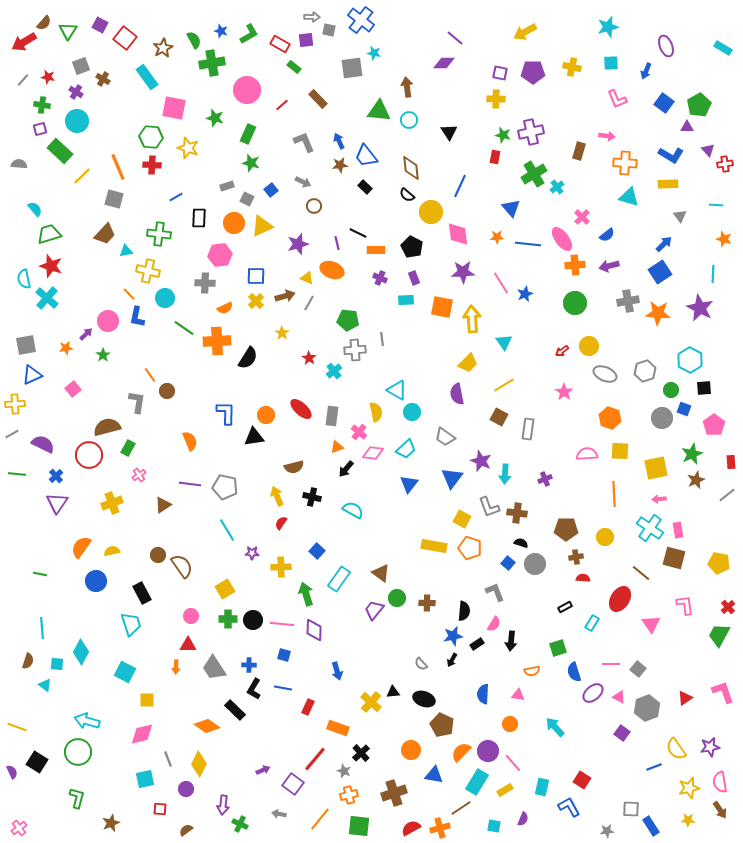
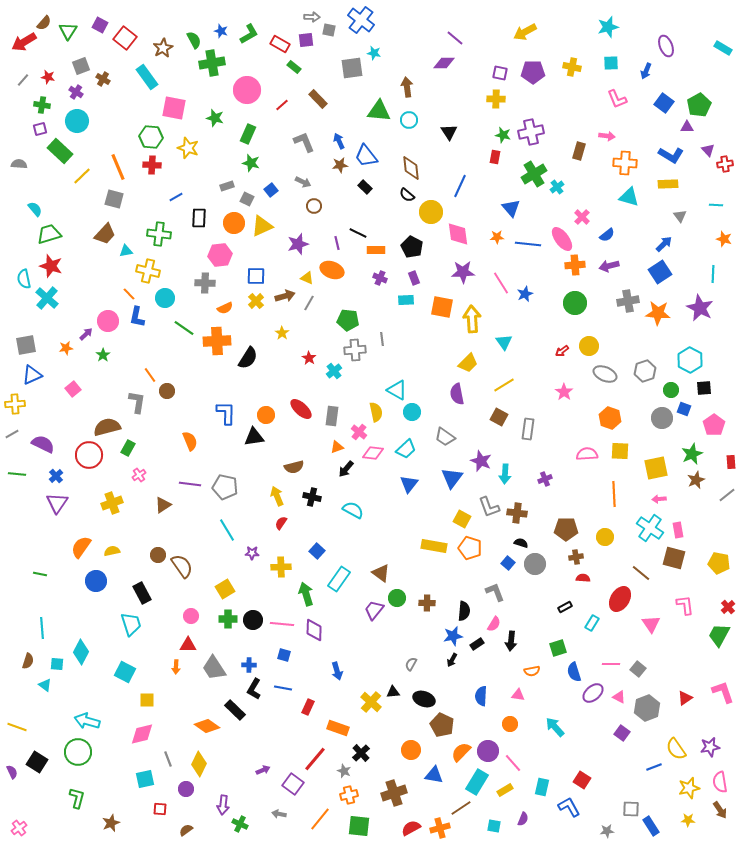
gray semicircle at (421, 664): moved 10 px left; rotated 72 degrees clockwise
blue semicircle at (483, 694): moved 2 px left, 2 px down
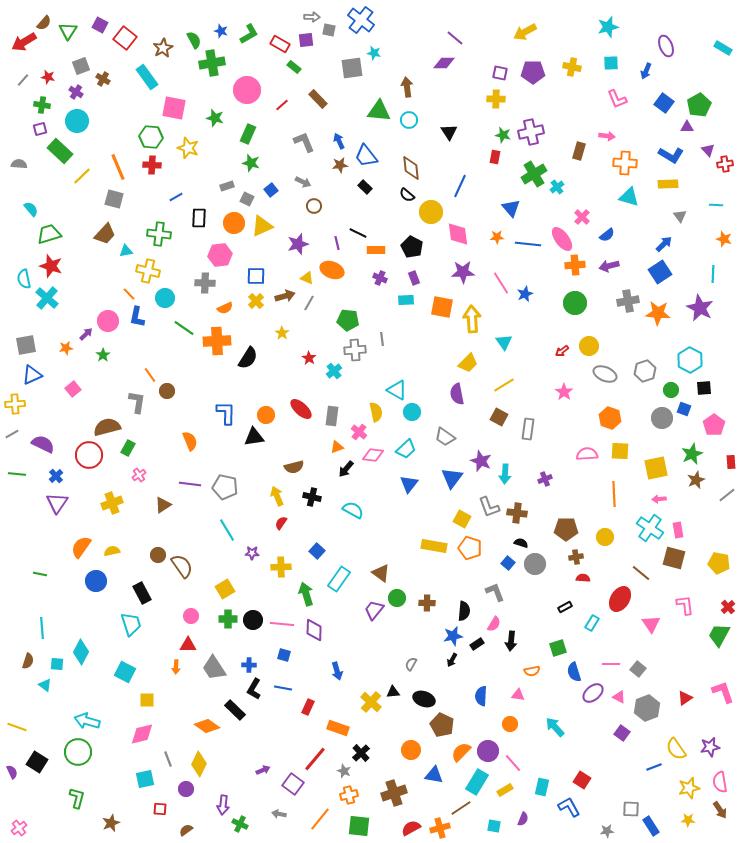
cyan semicircle at (35, 209): moved 4 px left
pink diamond at (373, 453): moved 2 px down
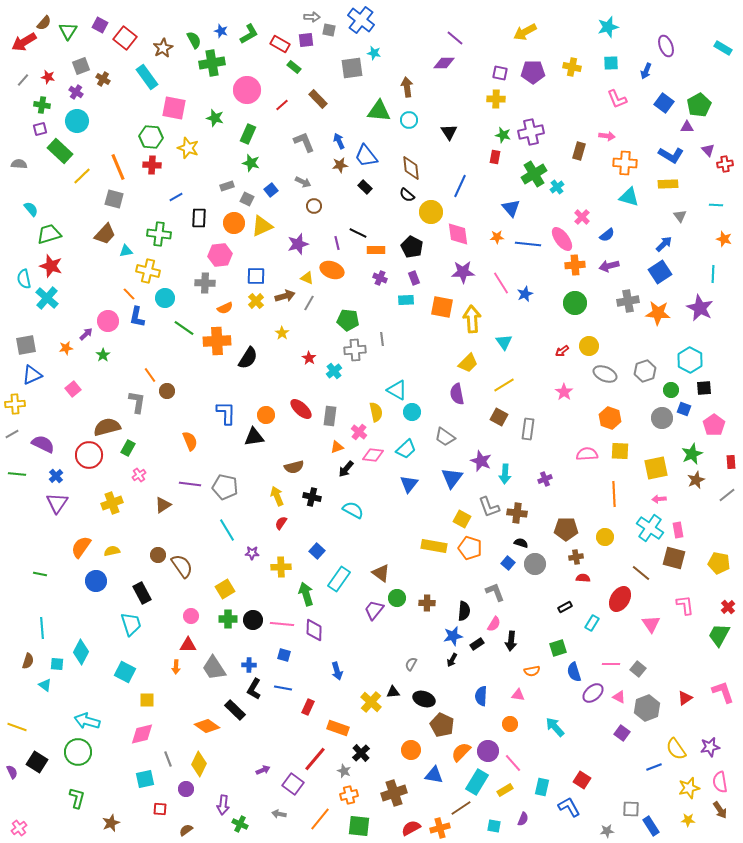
gray rectangle at (332, 416): moved 2 px left
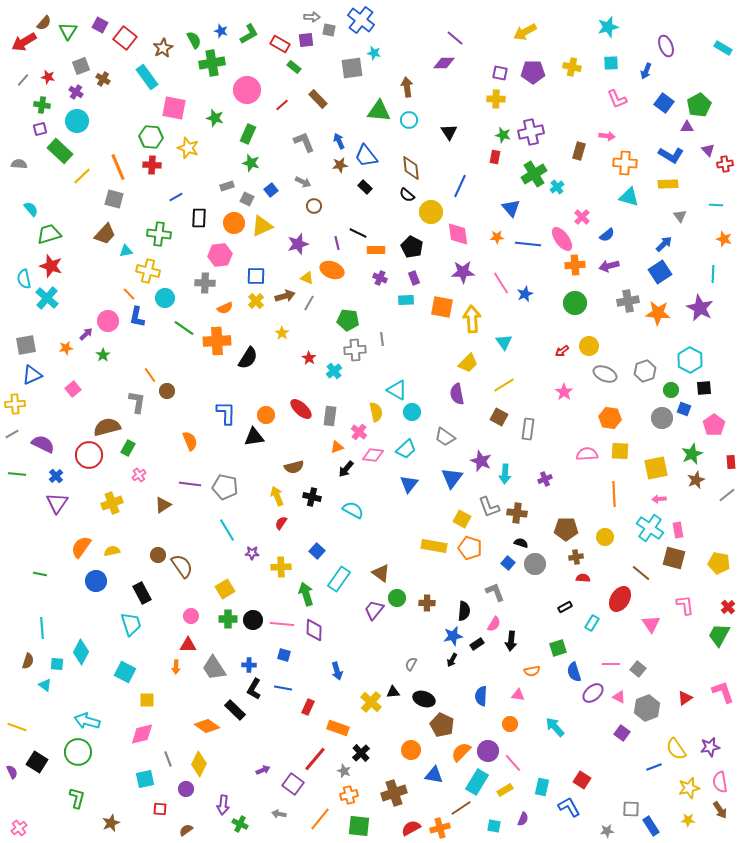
orange hexagon at (610, 418): rotated 10 degrees counterclockwise
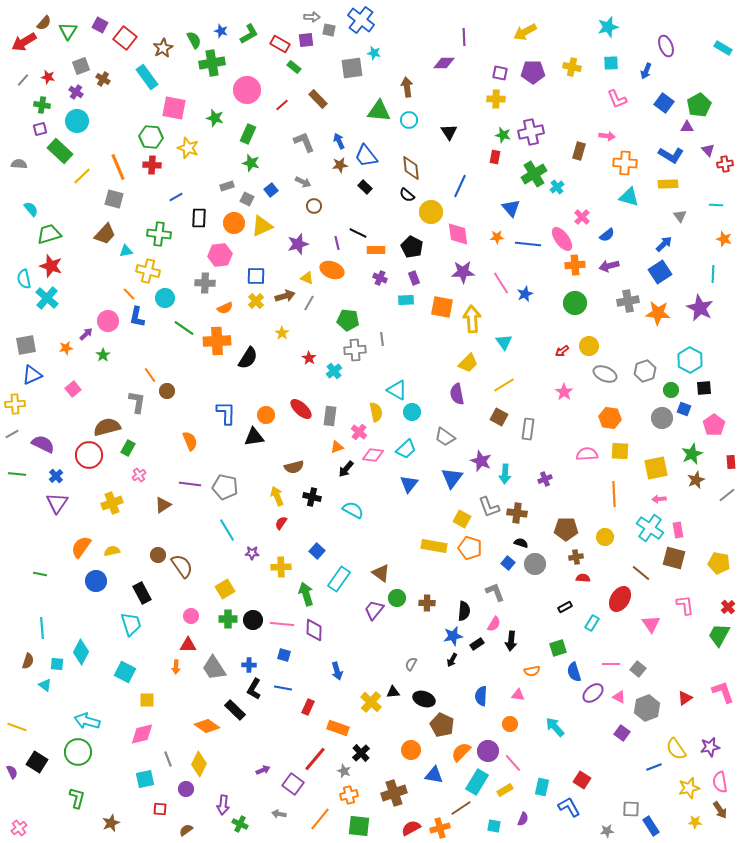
purple line at (455, 38): moved 9 px right, 1 px up; rotated 48 degrees clockwise
yellow star at (688, 820): moved 7 px right, 2 px down
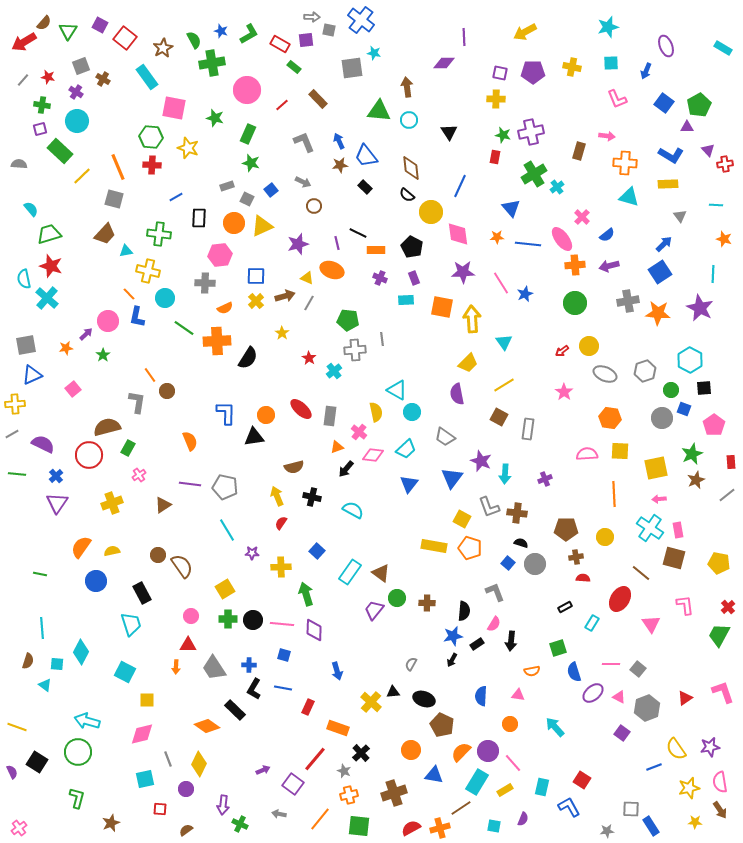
cyan rectangle at (339, 579): moved 11 px right, 7 px up
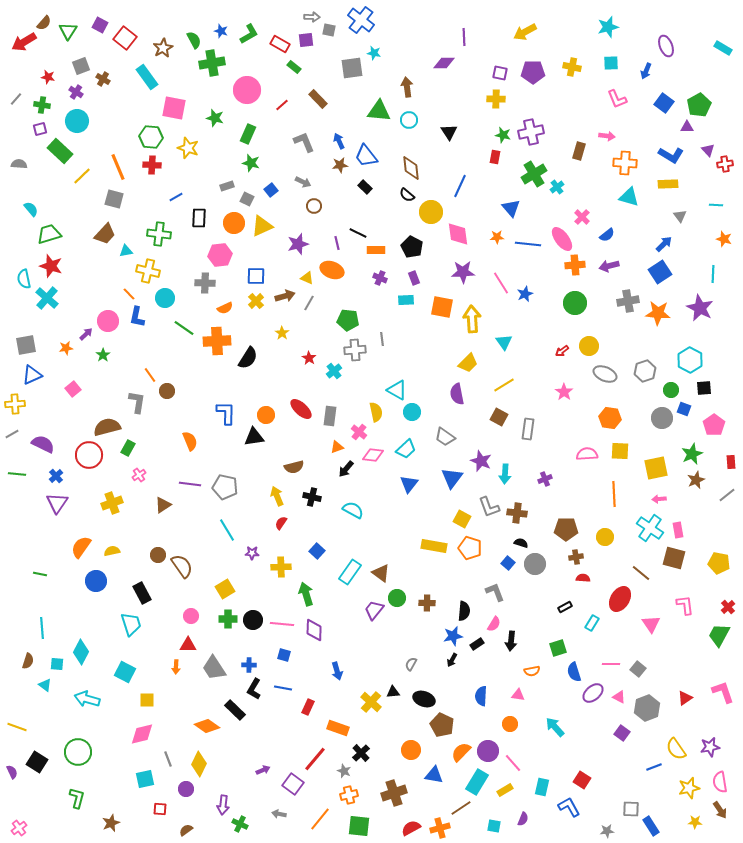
gray line at (23, 80): moved 7 px left, 19 px down
cyan arrow at (87, 721): moved 22 px up
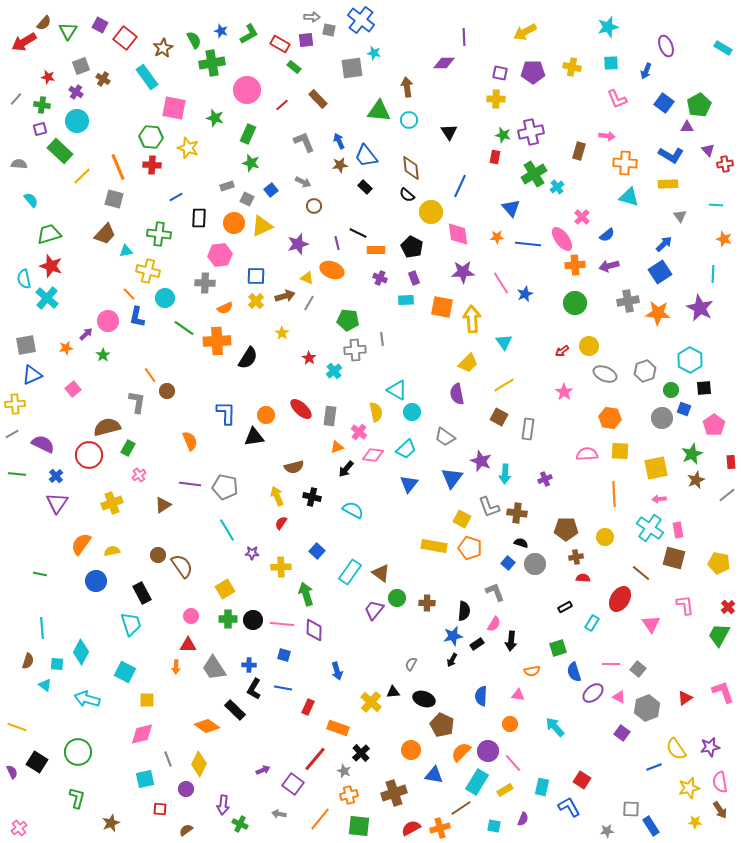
cyan semicircle at (31, 209): moved 9 px up
orange semicircle at (81, 547): moved 3 px up
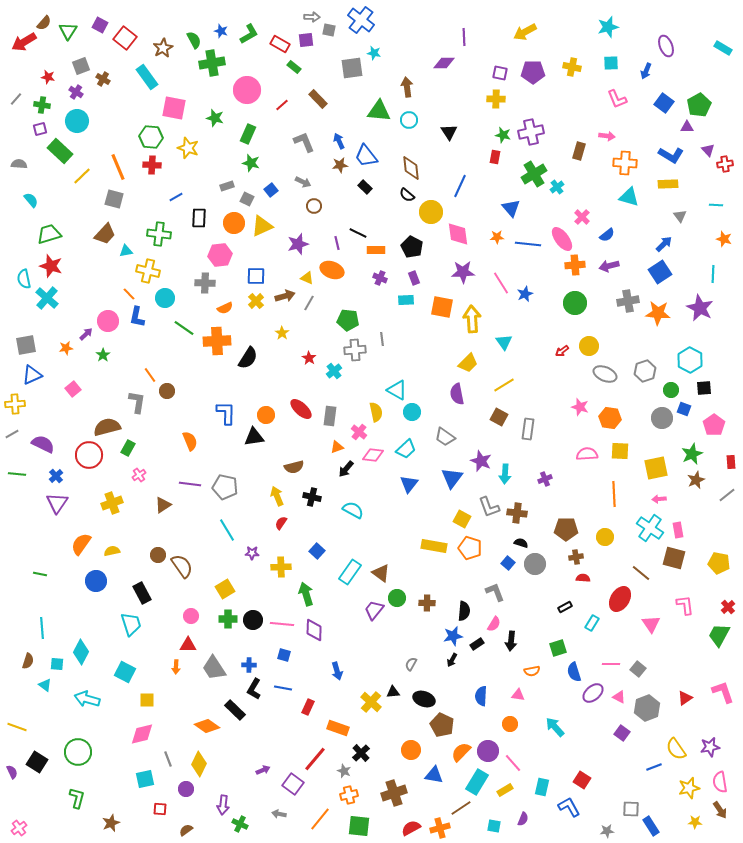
pink star at (564, 392): moved 16 px right, 15 px down; rotated 18 degrees counterclockwise
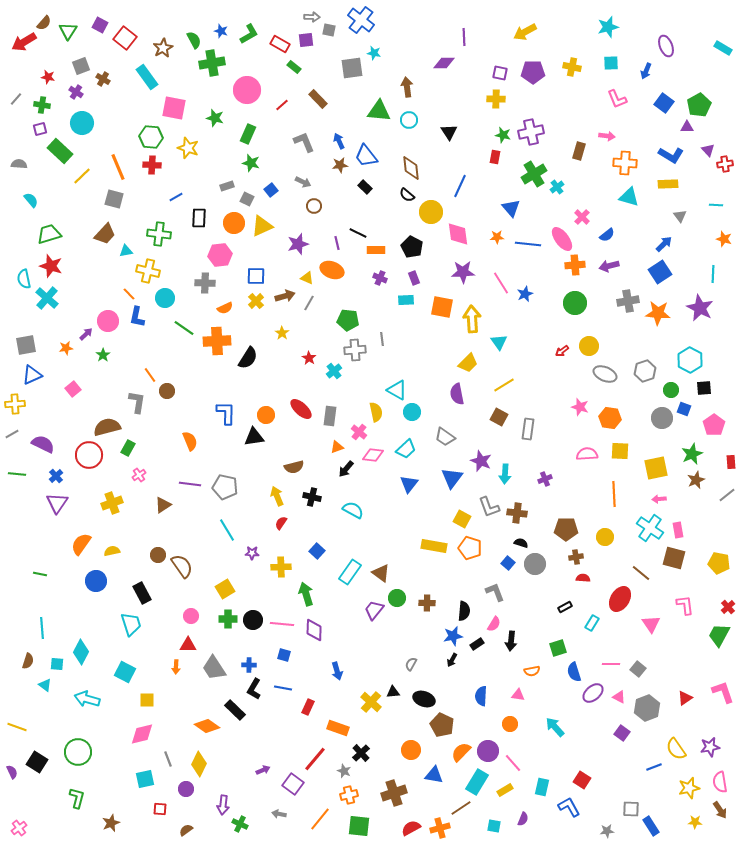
cyan circle at (77, 121): moved 5 px right, 2 px down
cyan triangle at (504, 342): moved 5 px left
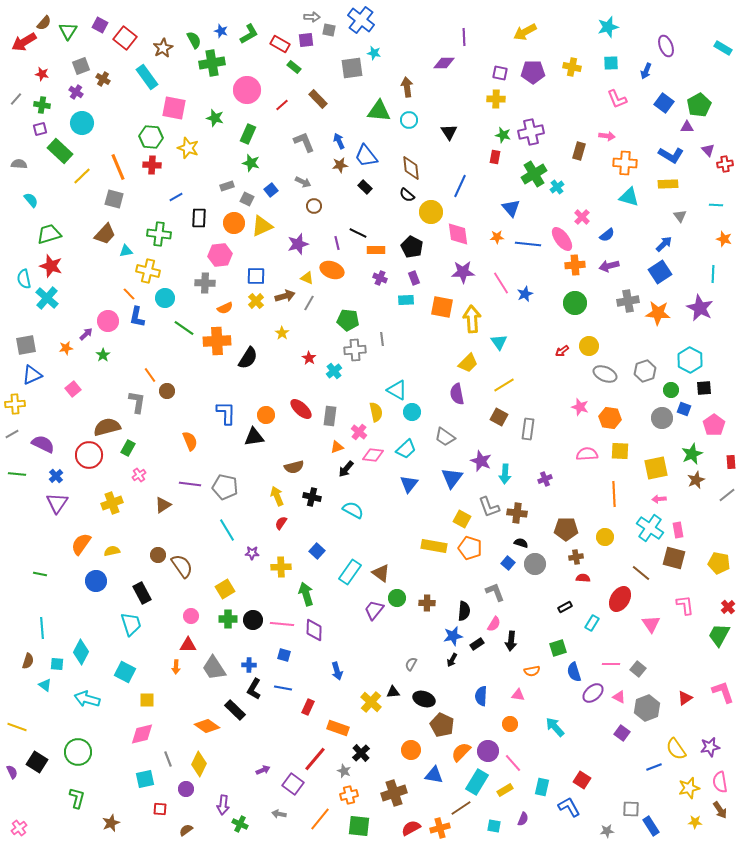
red star at (48, 77): moved 6 px left, 3 px up
